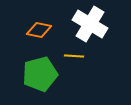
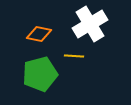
white cross: rotated 28 degrees clockwise
orange diamond: moved 4 px down
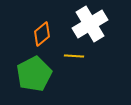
orange diamond: moved 3 px right; rotated 50 degrees counterclockwise
green pentagon: moved 6 px left; rotated 12 degrees counterclockwise
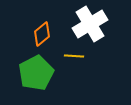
green pentagon: moved 2 px right, 1 px up
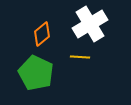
yellow line: moved 6 px right, 1 px down
green pentagon: rotated 20 degrees counterclockwise
